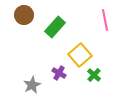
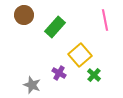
gray star: rotated 24 degrees counterclockwise
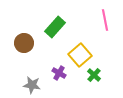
brown circle: moved 28 px down
gray star: rotated 12 degrees counterclockwise
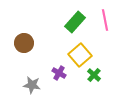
green rectangle: moved 20 px right, 5 px up
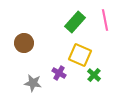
yellow square: rotated 25 degrees counterclockwise
gray star: moved 1 px right, 2 px up
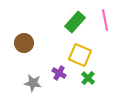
green cross: moved 6 px left, 3 px down
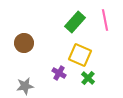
gray star: moved 8 px left, 3 px down; rotated 18 degrees counterclockwise
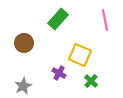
green rectangle: moved 17 px left, 3 px up
green cross: moved 3 px right, 3 px down
gray star: moved 2 px left; rotated 18 degrees counterclockwise
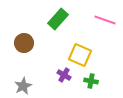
pink line: rotated 60 degrees counterclockwise
purple cross: moved 5 px right, 2 px down
green cross: rotated 32 degrees counterclockwise
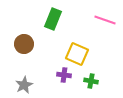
green rectangle: moved 5 px left; rotated 20 degrees counterclockwise
brown circle: moved 1 px down
yellow square: moved 3 px left, 1 px up
purple cross: rotated 24 degrees counterclockwise
gray star: moved 1 px right, 1 px up
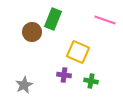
brown circle: moved 8 px right, 12 px up
yellow square: moved 1 px right, 2 px up
